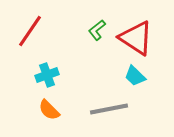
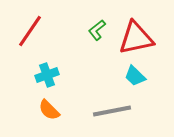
red triangle: rotated 45 degrees counterclockwise
gray line: moved 3 px right, 2 px down
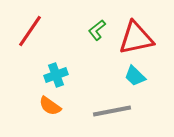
cyan cross: moved 9 px right
orange semicircle: moved 1 px right, 4 px up; rotated 10 degrees counterclockwise
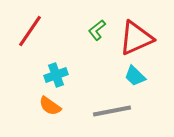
red triangle: rotated 12 degrees counterclockwise
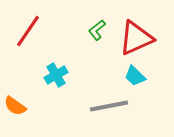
red line: moved 2 px left
cyan cross: rotated 10 degrees counterclockwise
orange semicircle: moved 35 px left
gray line: moved 3 px left, 5 px up
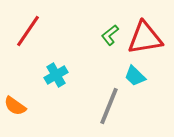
green L-shape: moved 13 px right, 5 px down
red triangle: moved 9 px right; rotated 15 degrees clockwise
gray line: rotated 57 degrees counterclockwise
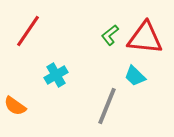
red triangle: rotated 15 degrees clockwise
gray line: moved 2 px left
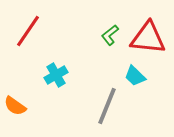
red triangle: moved 3 px right
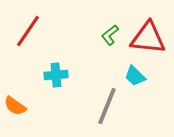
cyan cross: rotated 25 degrees clockwise
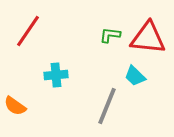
green L-shape: rotated 45 degrees clockwise
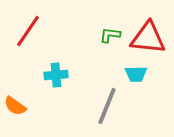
cyan trapezoid: moved 1 px right, 2 px up; rotated 45 degrees counterclockwise
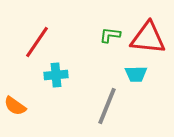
red line: moved 9 px right, 11 px down
